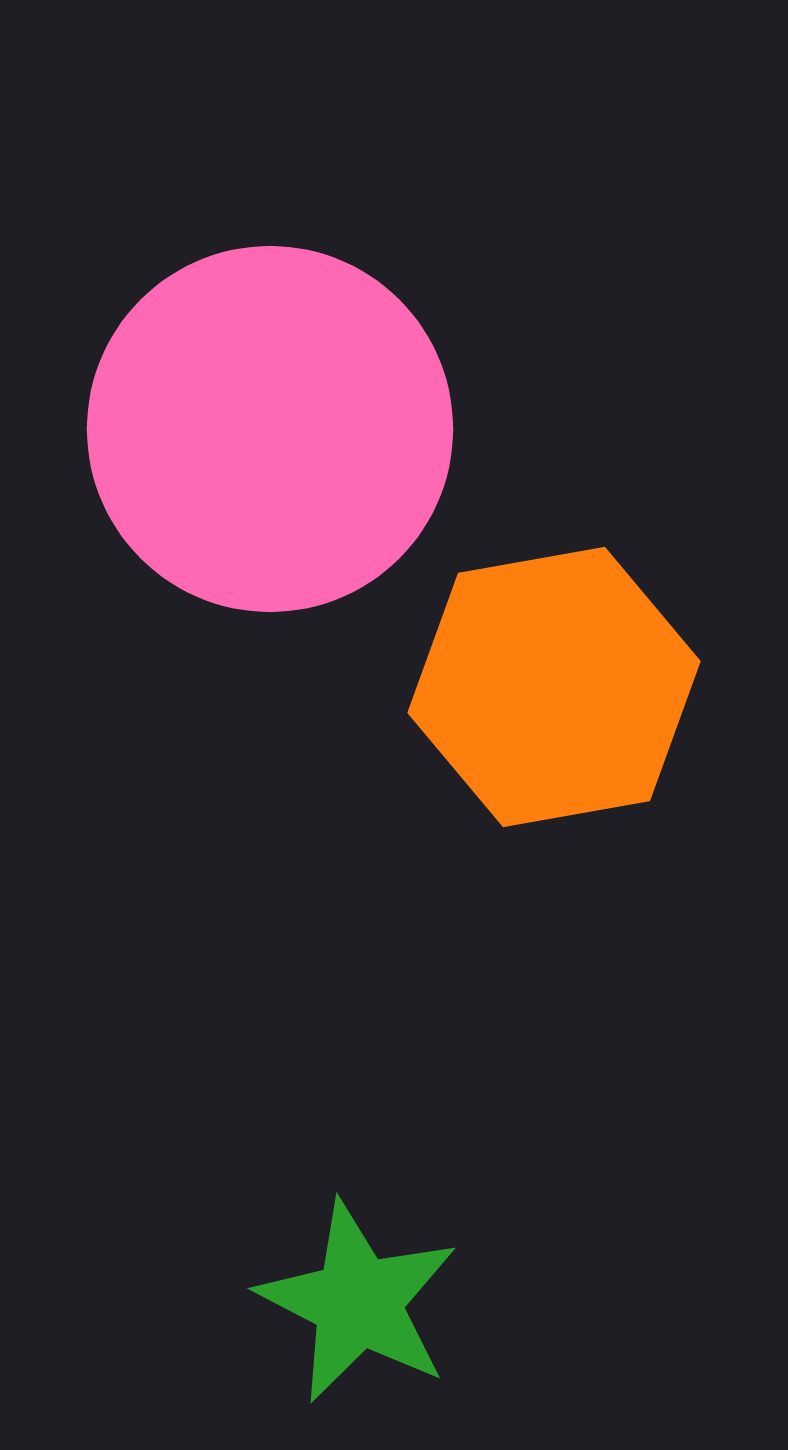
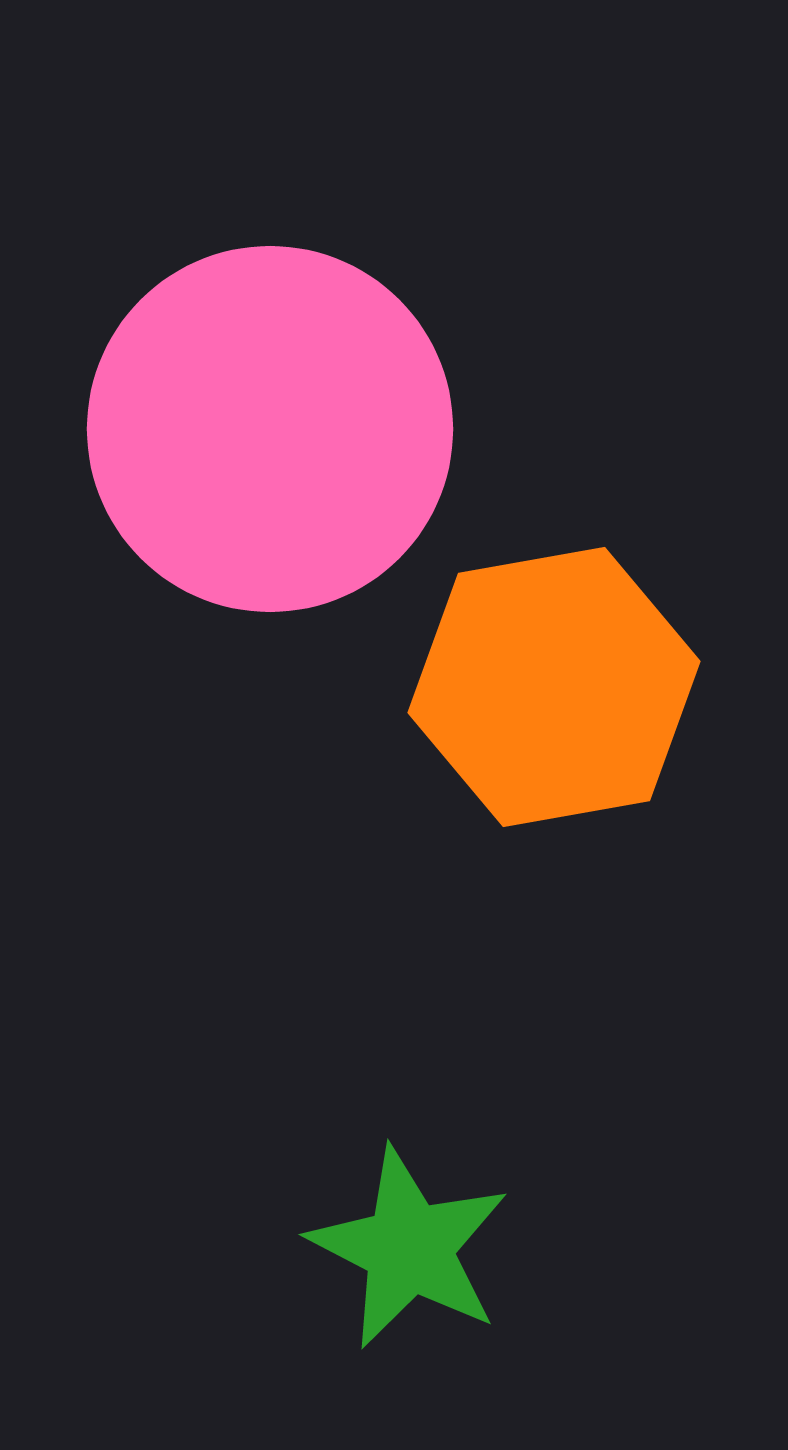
green star: moved 51 px right, 54 px up
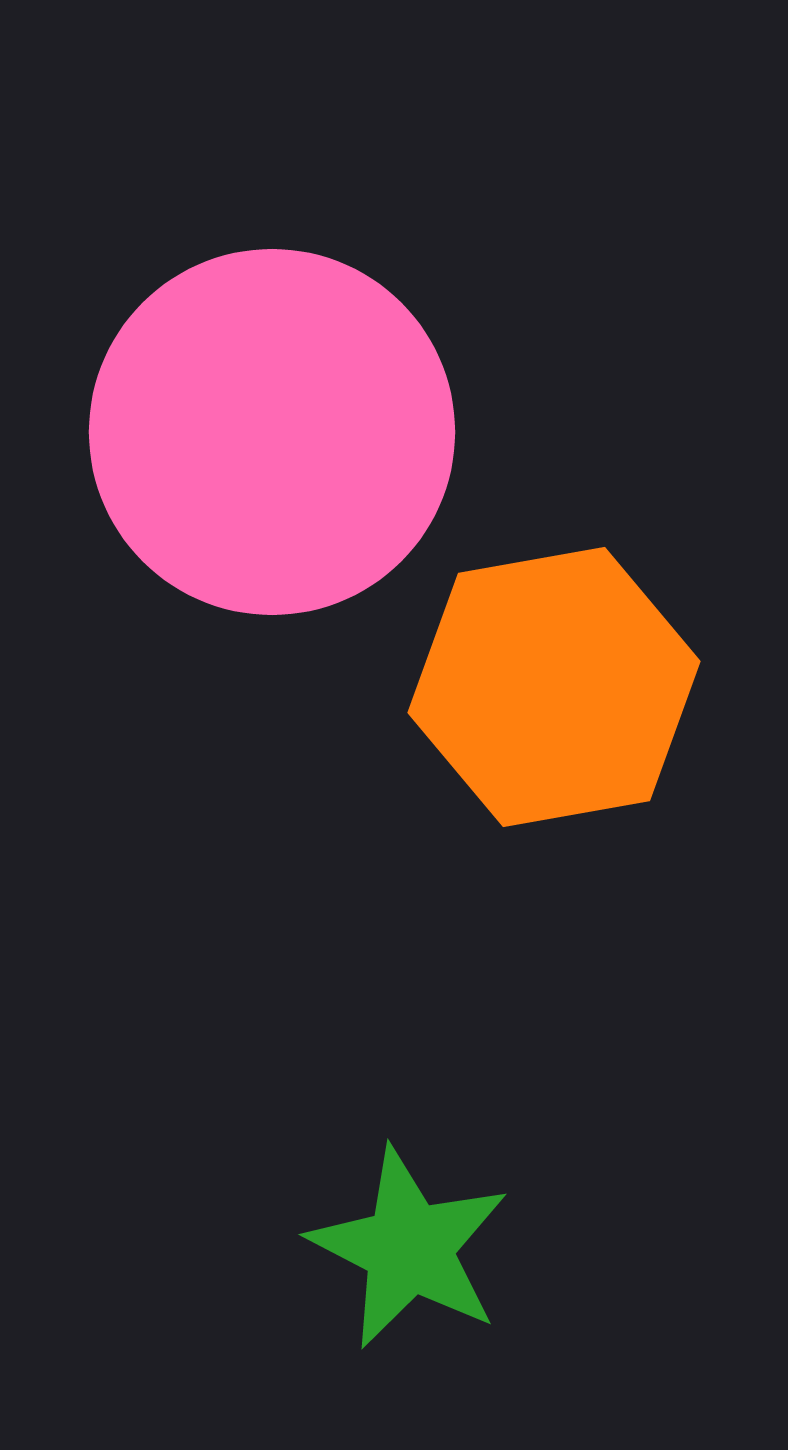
pink circle: moved 2 px right, 3 px down
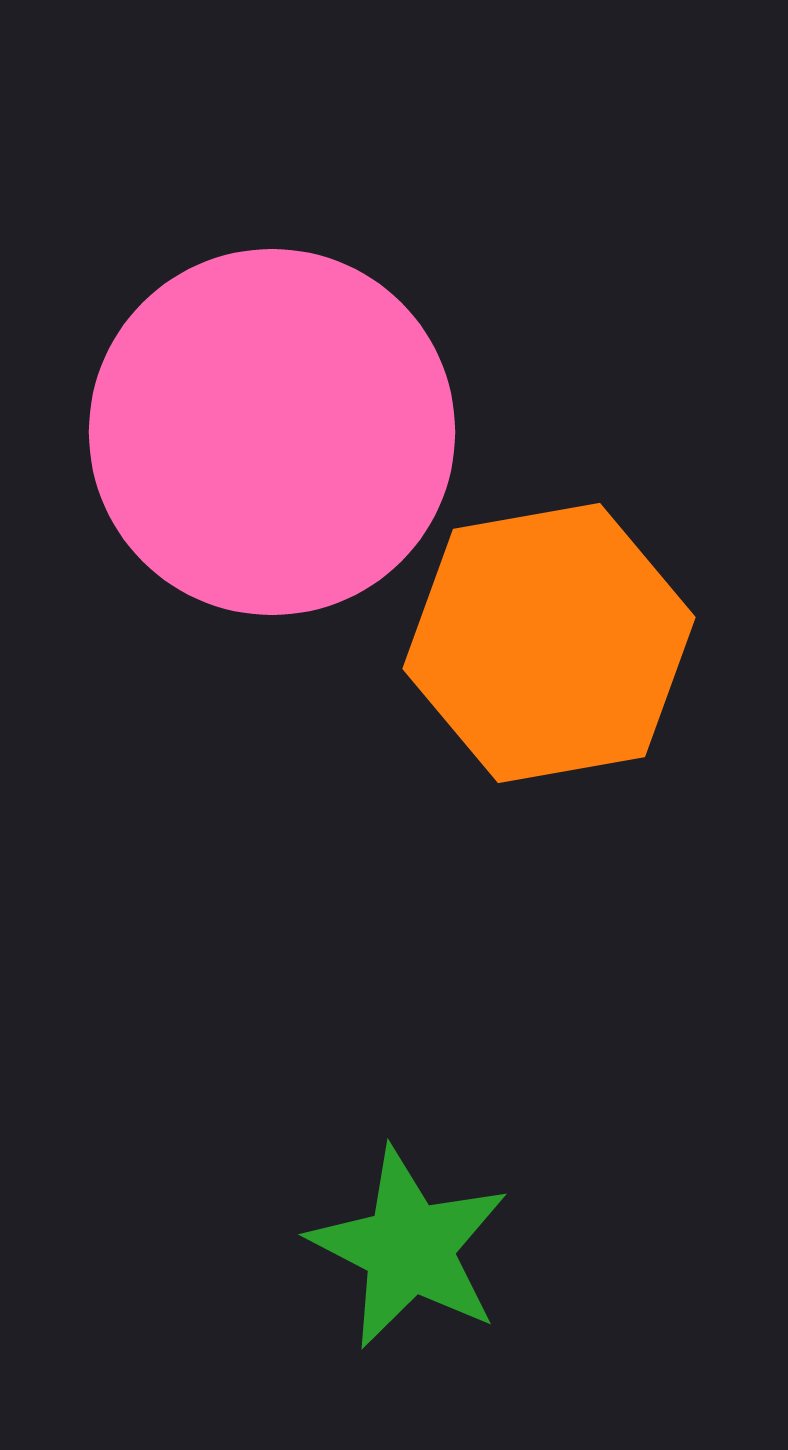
orange hexagon: moved 5 px left, 44 px up
